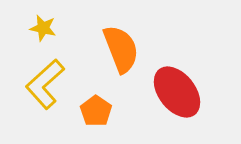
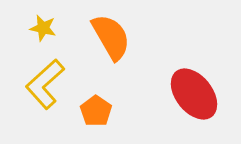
orange semicircle: moved 10 px left, 12 px up; rotated 9 degrees counterclockwise
red ellipse: moved 17 px right, 2 px down
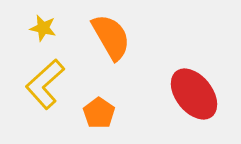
orange pentagon: moved 3 px right, 2 px down
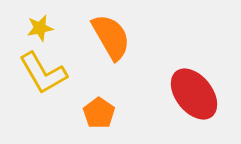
yellow star: moved 3 px left; rotated 24 degrees counterclockwise
yellow L-shape: moved 2 px left, 11 px up; rotated 78 degrees counterclockwise
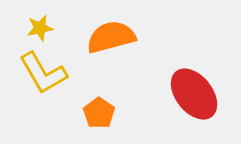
orange semicircle: rotated 75 degrees counterclockwise
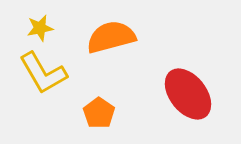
red ellipse: moved 6 px left
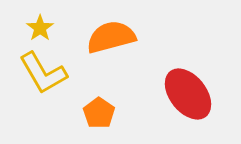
yellow star: rotated 24 degrees counterclockwise
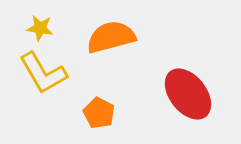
yellow star: rotated 28 degrees counterclockwise
orange pentagon: rotated 8 degrees counterclockwise
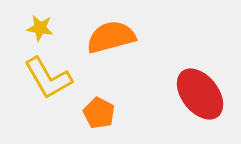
yellow L-shape: moved 5 px right, 5 px down
red ellipse: moved 12 px right
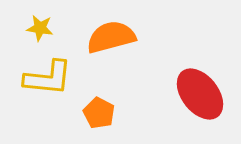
yellow L-shape: rotated 54 degrees counterclockwise
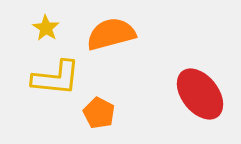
yellow star: moved 6 px right; rotated 24 degrees clockwise
orange semicircle: moved 3 px up
yellow L-shape: moved 8 px right
